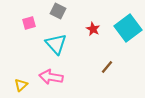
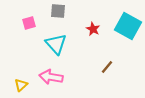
gray square: rotated 21 degrees counterclockwise
cyan square: moved 2 px up; rotated 24 degrees counterclockwise
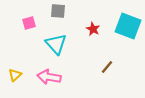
cyan square: rotated 8 degrees counterclockwise
pink arrow: moved 2 px left
yellow triangle: moved 6 px left, 10 px up
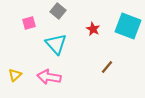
gray square: rotated 35 degrees clockwise
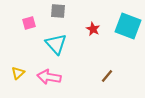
gray square: rotated 35 degrees counterclockwise
brown line: moved 9 px down
yellow triangle: moved 3 px right, 2 px up
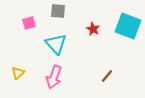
pink arrow: moved 5 px right; rotated 80 degrees counterclockwise
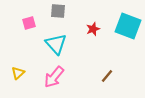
red star: rotated 24 degrees clockwise
pink arrow: rotated 20 degrees clockwise
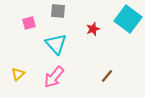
cyan square: moved 7 px up; rotated 16 degrees clockwise
yellow triangle: moved 1 px down
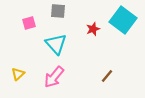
cyan square: moved 5 px left, 1 px down
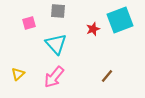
cyan square: moved 3 px left; rotated 32 degrees clockwise
